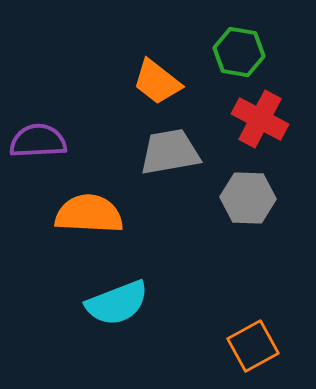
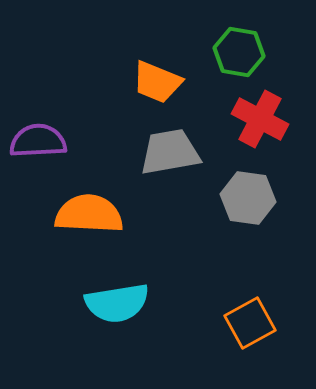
orange trapezoid: rotated 16 degrees counterclockwise
gray hexagon: rotated 6 degrees clockwise
cyan semicircle: rotated 12 degrees clockwise
orange square: moved 3 px left, 23 px up
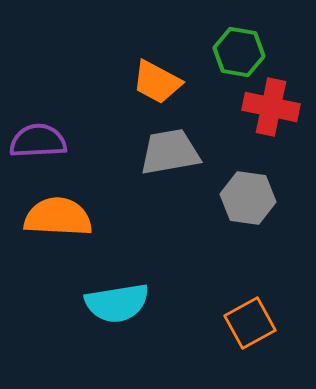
orange trapezoid: rotated 6 degrees clockwise
red cross: moved 11 px right, 12 px up; rotated 16 degrees counterclockwise
orange semicircle: moved 31 px left, 3 px down
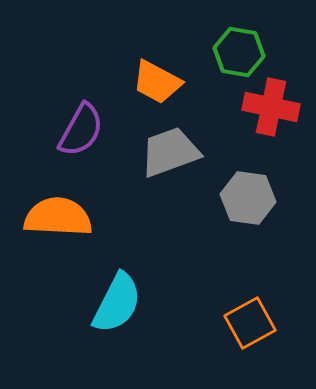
purple semicircle: moved 43 px right, 11 px up; rotated 122 degrees clockwise
gray trapezoid: rotated 10 degrees counterclockwise
cyan semicircle: rotated 54 degrees counterclockwise
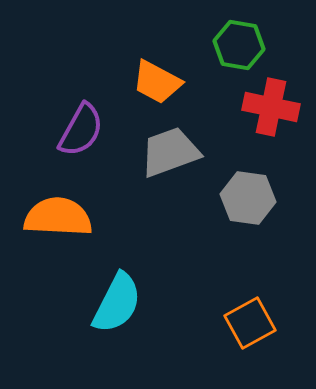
green hexagon: moved 7 px up
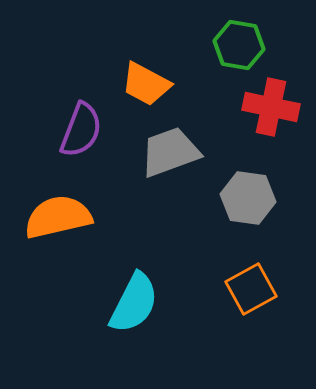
orange trapezoid: moved 11 px left, 2 px down
purple semicircle: rotated 8 degrees counterclockwise
orange semicircle: rotated 16 degrees counterclockwise
cyan semicircle: moved 17 px right
orange square: moved 1 px right, 34 px up
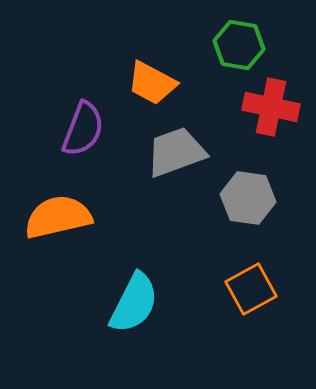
orange trapezoid: moved 6 px right, 1 px up
purple semicircle: moved 2 px right, 1 px up
gray trapezoid: moved 6 px right
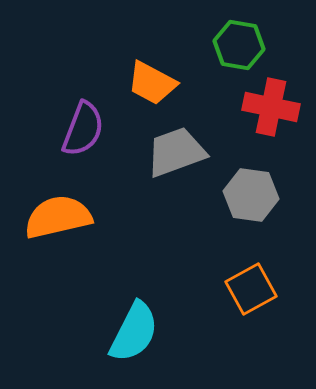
gray hexagon: moved 3 px right, 3 px up
cyan semicircle: moved 29 px down
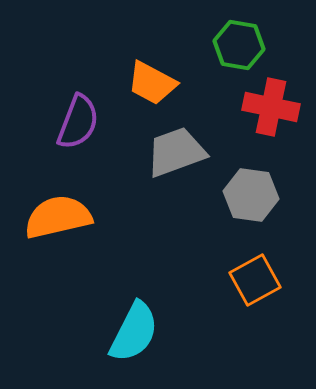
purple semicircle: moved 5 px left, 7 px up
orange square: moved 4 px right, 9 px up
